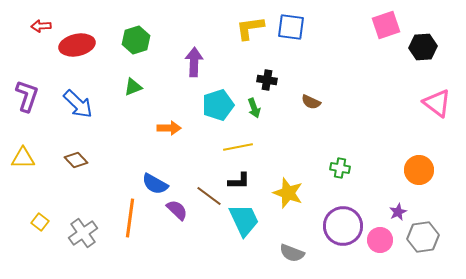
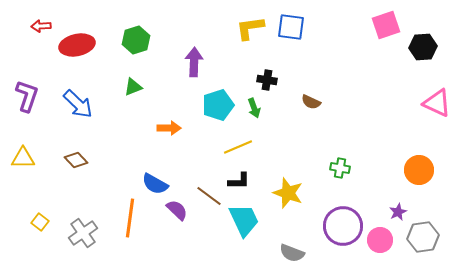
pink triangle: rotated 12 degrees counterclockwise
yellow line: rotated 12 degrees counterclockwise
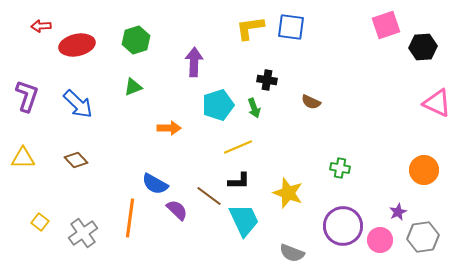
orange circle: moved 5 px right
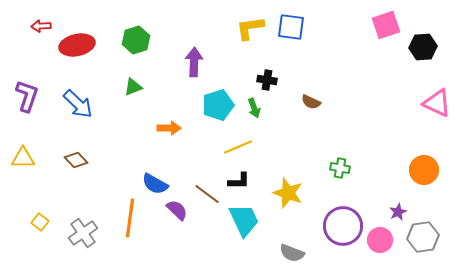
brown line: moved 2 px left, 2 px up
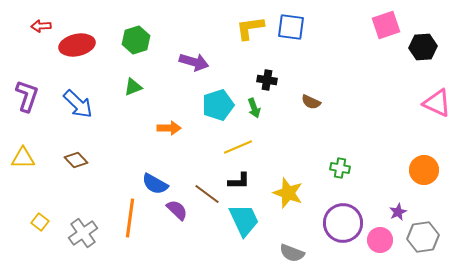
purple arrow: rotated 104 degrees clockwise
purple circle: moved 3 px up
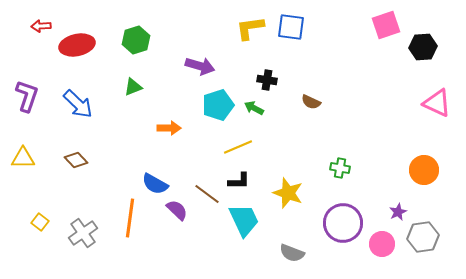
purple arrow: moved 6 px right, 4 px down
green arrow: rotated 138 degrees clockwise
pink circle: moved 2 px right, 4 px down
